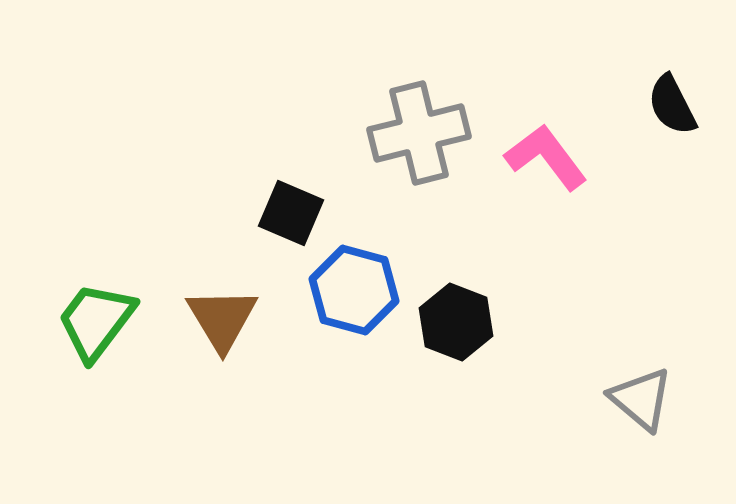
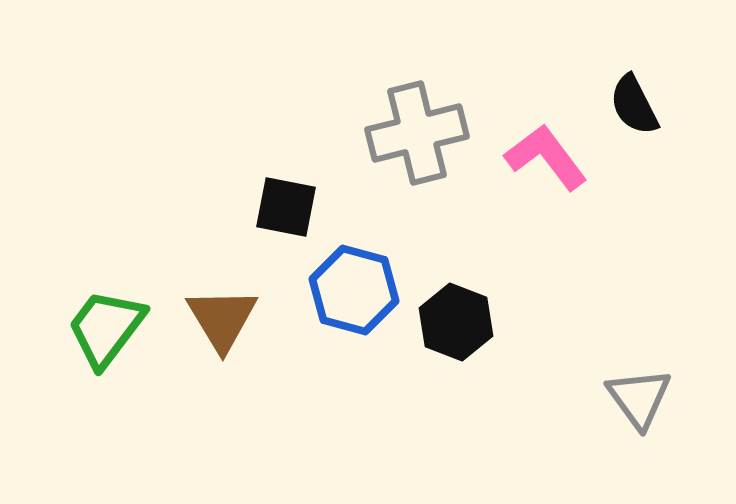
black semicircle: moved 38 px left
gray cross: moved 2 px left
black square: moved 5 px left, 6 px up; rotated 12 degrees counterclockwise
green trapezoid: moved 10 px right, 7 px down
gray triangle: moved 2 px left, 1 px up; rotated 14 degrees clockwise
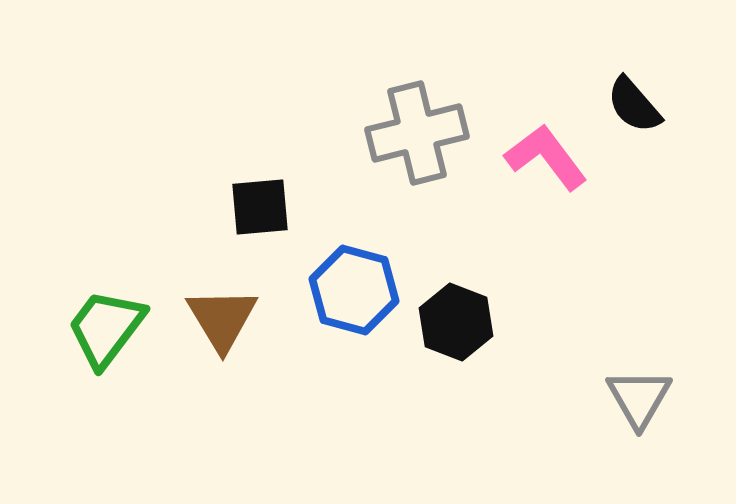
black semicircle: rotated 14 degrees counterclockwise
black square: moved 26 px left; rotated 16 degrees counterclockwise
gray triangle: rotated 6 degrees clockwise
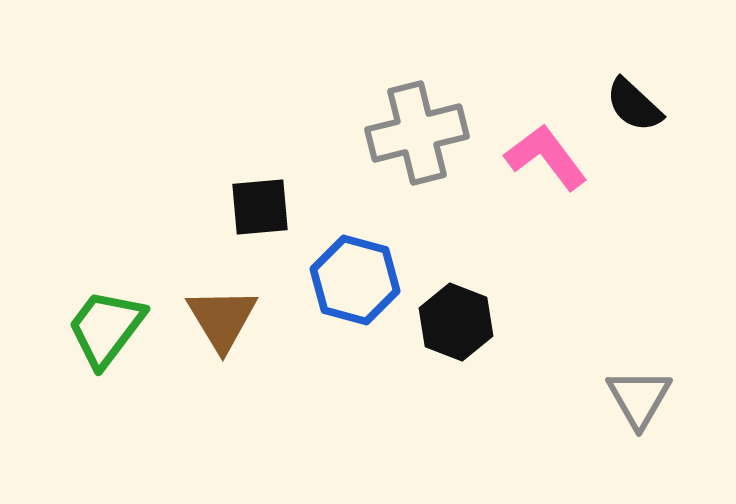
black semicircle: rotated 6 degrees counterclockwise
blue hexagon: moved 1 px right, 10 px up
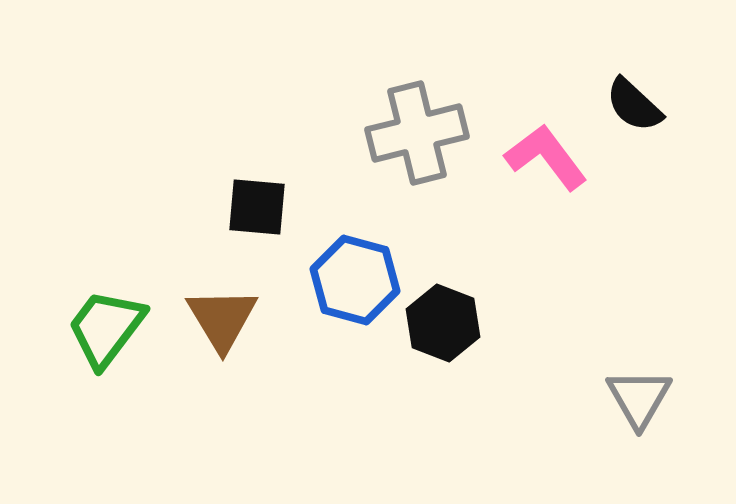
black square: moved 3 px left; rotated 10 degrees clockwise
black hexagon: moved 13 px left, 1 px down
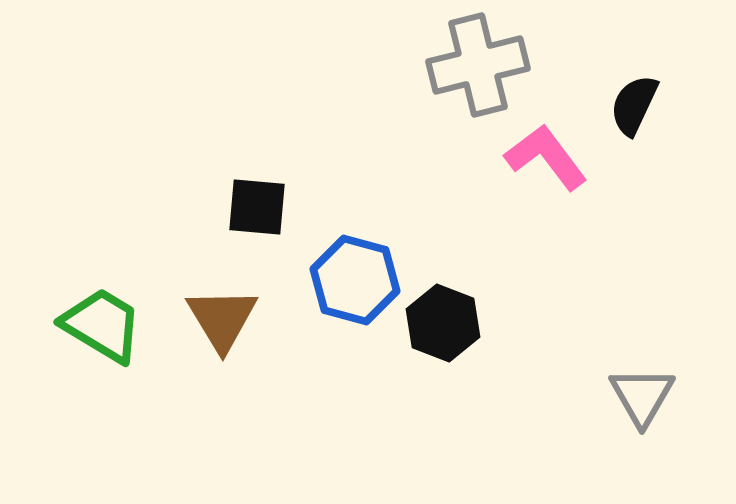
black semicircle: rotated 72 degrees clockwise
gray cross: moved 61 px right, 68 px up
green trapezoid: moved 4 px left, 3 px up; rotated 84 degrees clockwise
gray triangle: moved 3 px right, 2 px up
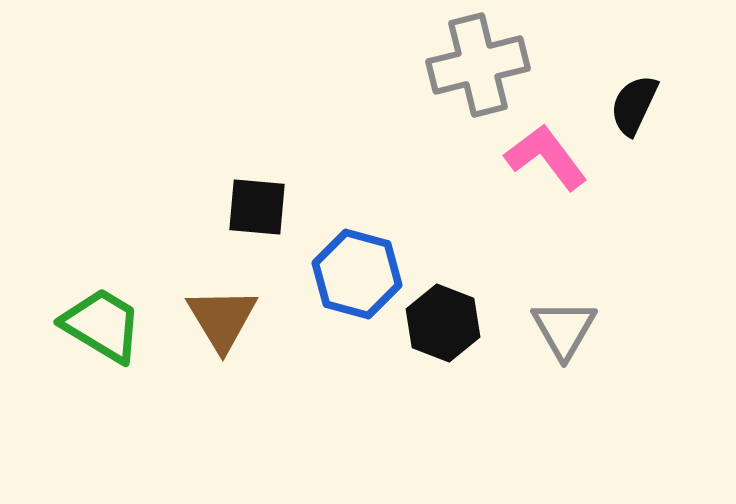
blue hexagon: moved 2 px right, 6 px up
gray triangle: moved 78 px left, 67 px up
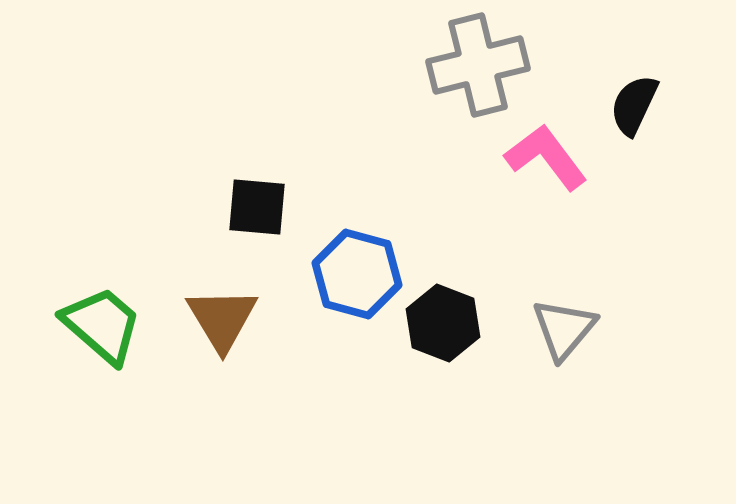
green trapezoid: rotated 10 degrees clockwise
gray triangle: rotated 10 degrees clockwise
